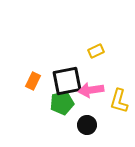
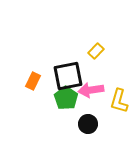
yellow rectangle: rotated 21 degrees counterclockwise
black square: moved 1 px right, 5 px up
green pentagon: moved 4 px right, 5 px up; rotated 25 degrees counterclockwise
black circle: moved 1 px right, 1 px up
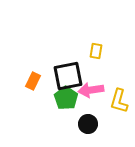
yellow rectangle: rotated 35 degrees counterclockwise
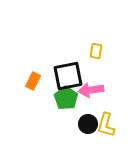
yellow L-shape: moved 13 px left, 24 px down
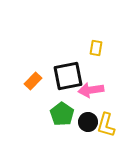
yellow rectangle: moved 3 px up
orange rectangle: rotated 18 degrees clockwise
green pentagon: moved 4 px left, 16 px down
black circle: moved 2 px up
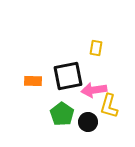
orange rectangle: rotated 48 degrees clockwise
pink arrow: moved 3 px right
yellow L-shape: moved 3 px right, 19 px up
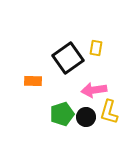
black square: moved 18 px up; rotated 24 degrees counterclockwise
yellow L-shape: moved 6 px down
green pentagon: rotated 20 degrees clockwise
black circle: moved 2 px left, 5 px up
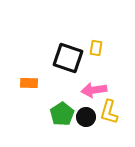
black square: rotated 36 degrees counterclockwise
orange rectangle: moved 4 px left, 2 px down
green pentagon: rotated 15 degrees counterclockwise
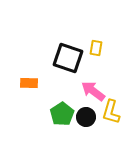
pink arrow: moved 1 px left, 1 px down; rotated 45 degrees clockwise
yellow L-shape: moved 2 px right
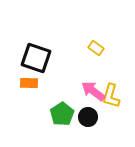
yellow rectangle: rotated 63 degrees counterclockwise
black square: moved 32 px left
yellow L-shape: moved 16 px up
black circle: moved 2 px right
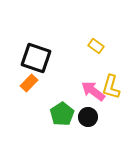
yellow rectangle: moved 2 px up
orange rectangle: rotated 48 degrees counterclockwise
yellow L-shape: moved 9 px up
